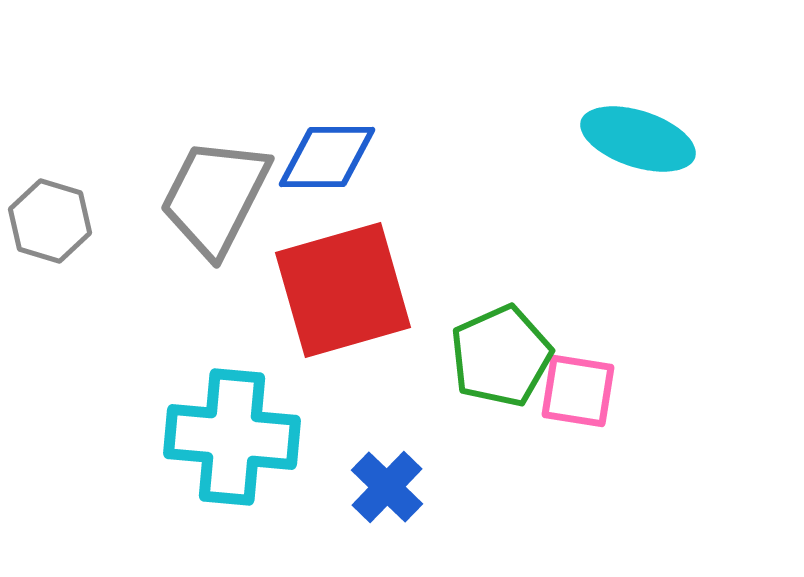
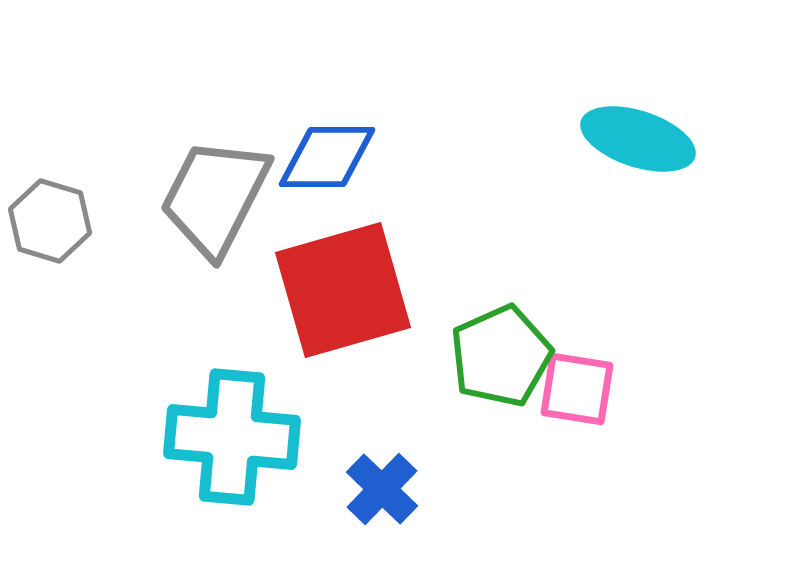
pink square: moved 1 px left, 2 px up
blue cross: moved 5 px left, 2 px down
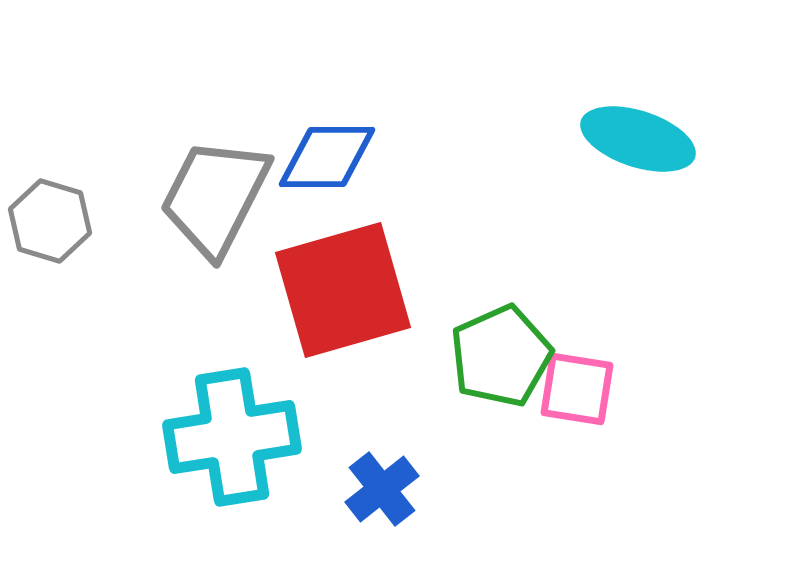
cyan cross: rotated 14 degrees counterclockwise
blue cross: rotated 8 degrees clockwise
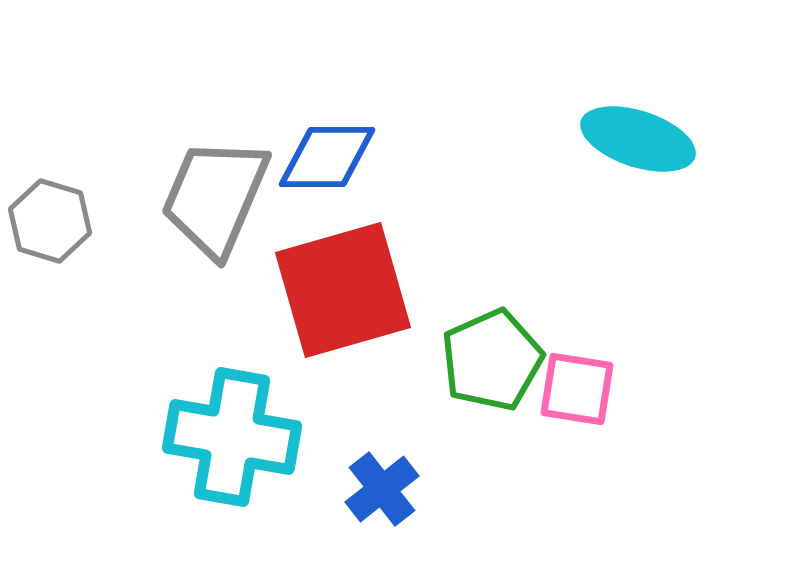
gray trapezoid: rotated 4 degrees counterclockwise
green pentagon: moved 9 px left, 4 px down
cyan cross: rotated 19 degrees clockwise
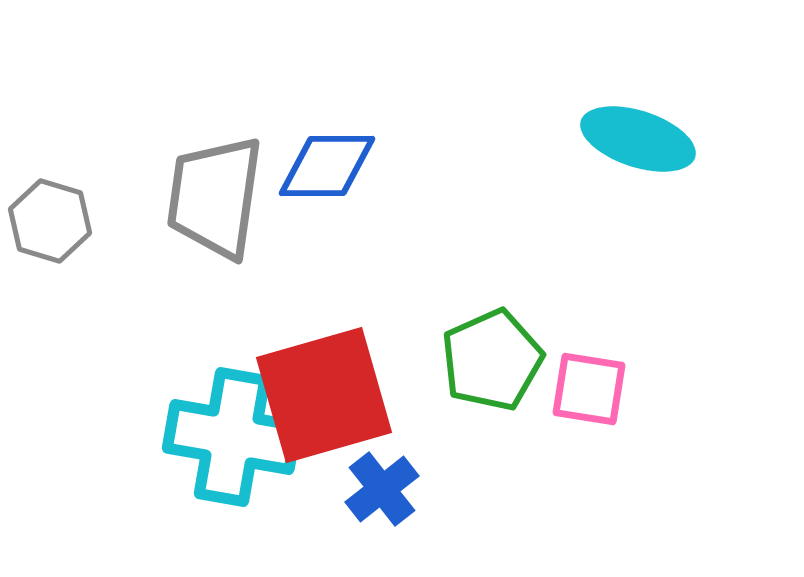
blue diamond: moved 9 px down
gray trapezoid: rotated 15 degrees counterclockwise
red square: moved 19 px left, 105 px down
pink square: moved 12 px right
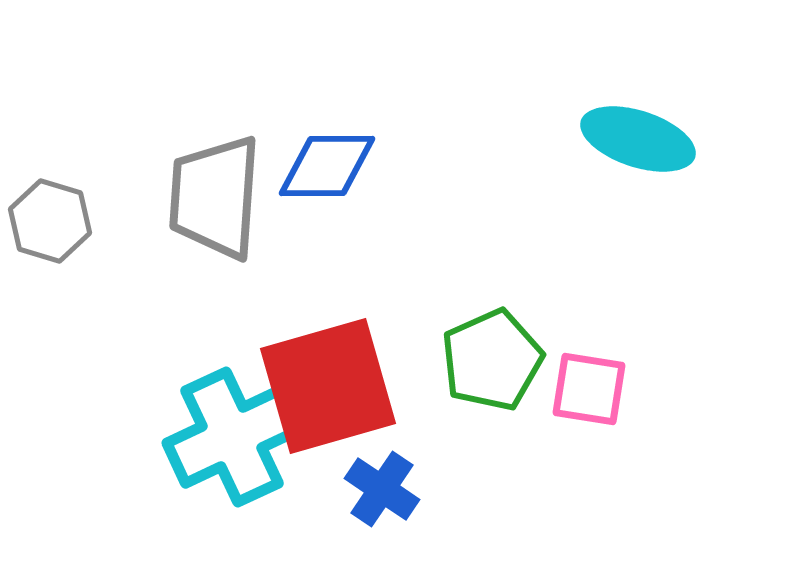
gray trapezoid: rotated 4 degrees counterclockwise
red square: moved 4 px right, 9 px up
cyan cross: rotated 35 degrees counterclockwise
blue cross: rotated 18 degrees counterclockwise
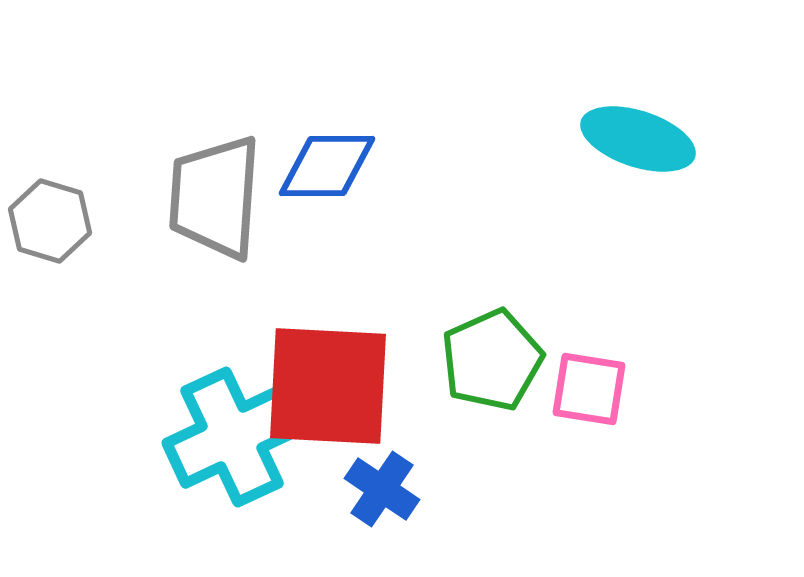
red square: rotated 19 degrees clockwise
